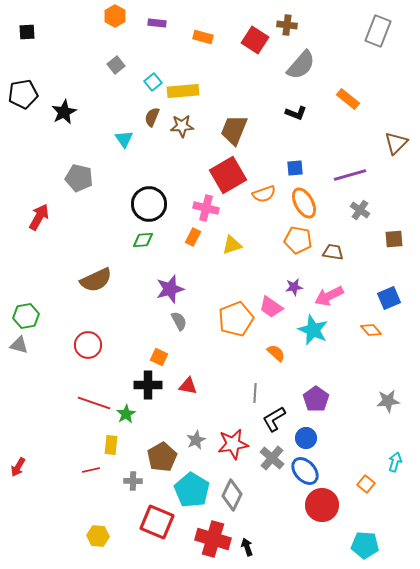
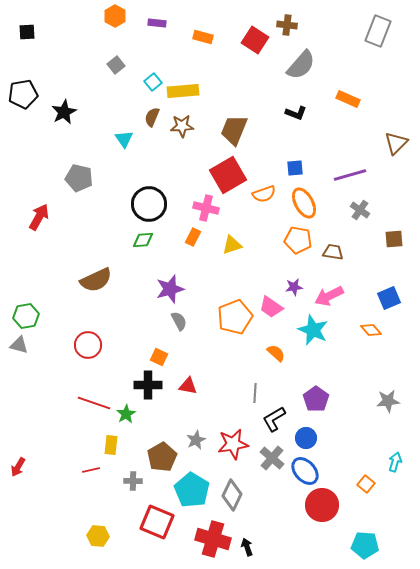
orange rectangle at (348, 99): rotated 15 degrees counterclockwise
orange pentagon at (236, 319): moved 1 px left, 2 px up
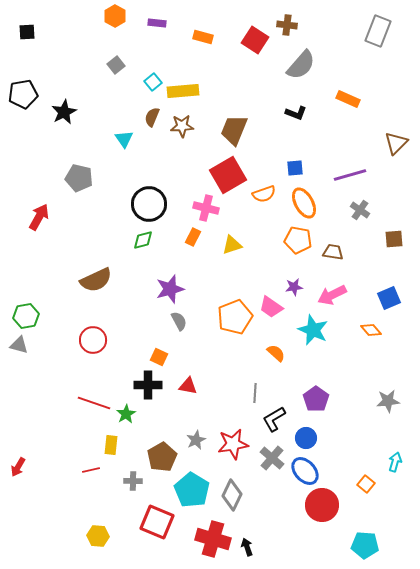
green diamond at (143, 240): rotated 10 degrees counterclockwise
pink arrow at (329, 296): moved 3 px right, 1 px up
red circle at (88, 345): moved 5 px right, 5 px up
